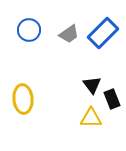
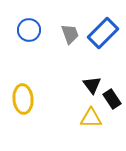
gray trapezoid: moved 1 px right; rotated 75 degrees counterclockwise
black rectangle: rotated 12 degrees counterclockwise
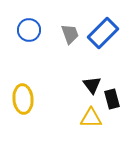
black rectangle: rotated 18 degrees clockwise
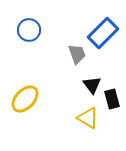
gray trapezoid: moved 7 px right, 20 px down
yellow ellipse: moved 2 px right; rotated 48 degrees clockwise
yellow triangle: moved 3 px left; rotated 30 degrees clockwise
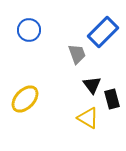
blue rectangle: moved 1 px up
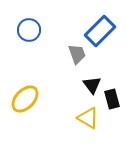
blue rectangle: moved 3 px left, 1 px up
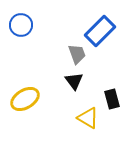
blue circle: moved 8 px left, 5 px up
black triangle: moved 18 px left, 4 px up
yellow ellipse: rotated 16 degrees clockwise
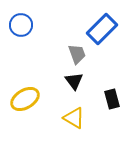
blue rectangle: moved 2 px right, 2 px up
yellow triangle: moved 14 px left
